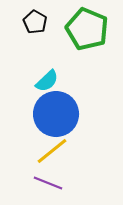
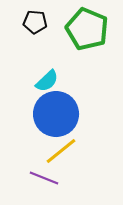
black pentagon: rotated 25 degrees counterclockwise
yellow line: moved 9 px right
purple line: moved 4 px left, 5 px up
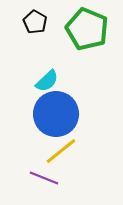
black pentagon: rotated 25 degrees clockwise
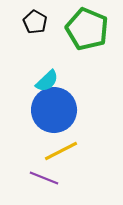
blue circle: moved 2 px left, 4 px up
yellow line: rotated 12 degrees clockwise
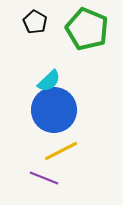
cyan semicircle: moved 2 px right
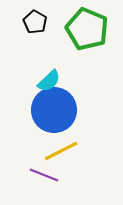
purple line: moved 3 px up
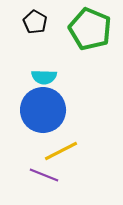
green pentagon: moved 3 px right
cyan semicircle: moved 5 px left, 4 px up; rotated 45 degrees clockwise
blue circle: moved 11 px left
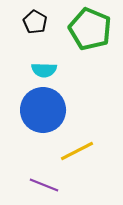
cyan semicircle: moved 7 px up
yellow line: moved 16 px right
purple line: moved 10 px down
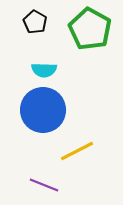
green pentagon: rotated 6 degrees clockwise
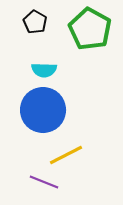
yellow line: moved 11 px left, 4 px down
purple line: moved 3 px up
